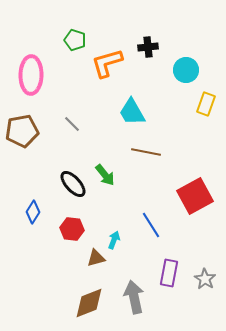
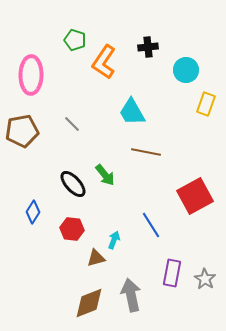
orange L-shape: moved 3 px left, 1 px up; rotated 40 degrees counterclockwise
purple rectangle: moved 3 px right
gray arrow: moved 3 px left, 2 px up
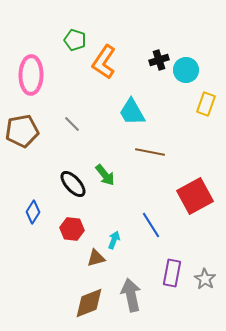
black cross: moved 11 px right, 13 px down; rotated 12 degrees counterclockwise
brown line: moved 4 px right
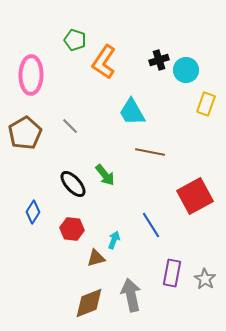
gray line: moved 2 px left, 2 px down
brown pentagon: moved 3 px right, 2 px down; rotated 20 degrees counterclockwise
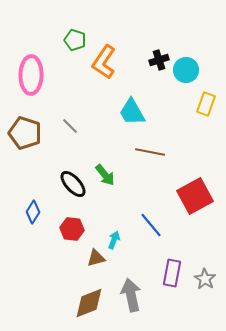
brown pentagon: rotated 24 degrees counterclockwise
blue line: rotated 8 degrees counterclockwise
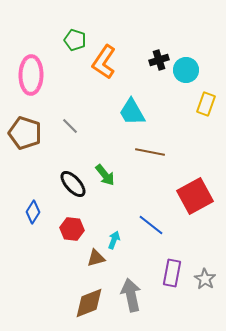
blue line: rotated 12 degrees counterclockwise
